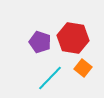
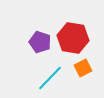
orange square: rotated 24 degrees clockwise
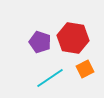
orange square: moved 2 px right, 1 px down
cyan line: rotated 12 degrees clockwise
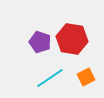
red hexagon: moved 1 px left, 1 px down
orange square: moved 1 px right, 8 px down
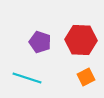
red hexagon: moved 9 px right, 1 px down; rotated 8 degrees counterclockwise
cyan line: moved 23 px left; rotated 52 degrees clockwise
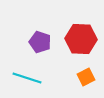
red hexagon: moved 1 px up
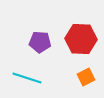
purple pentagon: rotated 15 degrees counterclockwise
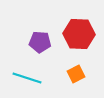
red hexagon: moved 2 px left, 5 px up
orange square: moved 10 px left, 3 px up
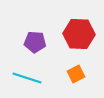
purple pentagon: moved 5 px left
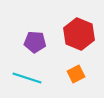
red hexagon: rotated 20 degrees clockwise
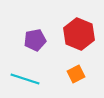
purple pentagon: moved 2 px up; rotated 15 degrees counterclockwise
cyan line: moved 2 px left, 1 px down
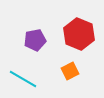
orange square: moved 6 px left, 3 px up
cyan line: moved 2 px left; rotated 12 degrees clockwise
